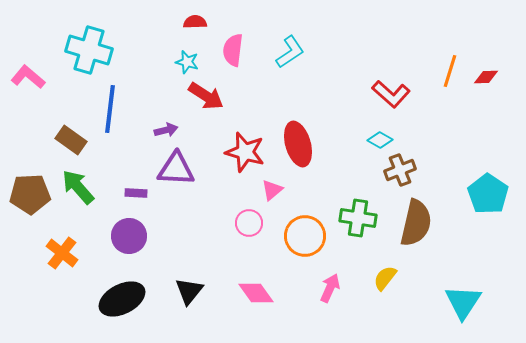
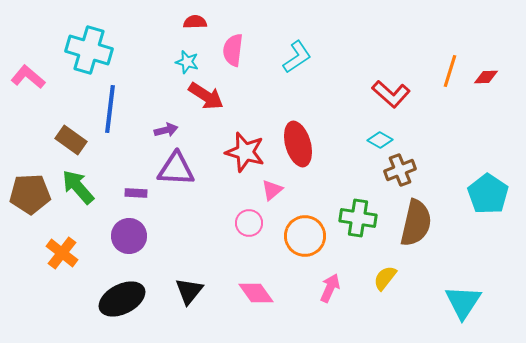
cyan L-shape: moved 7 px right, 5 px down
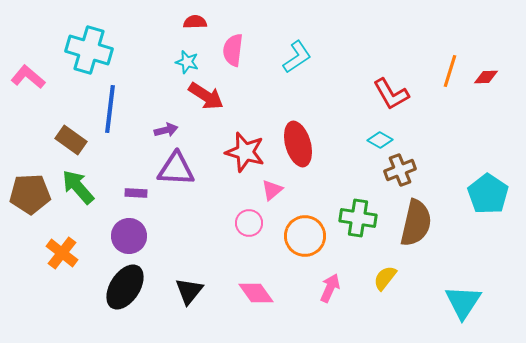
red L-shape: rotated 18 degrees clockwise
black ellipse: moved 3 px right, 12 px up; rotated 30 degrees counterclockwise
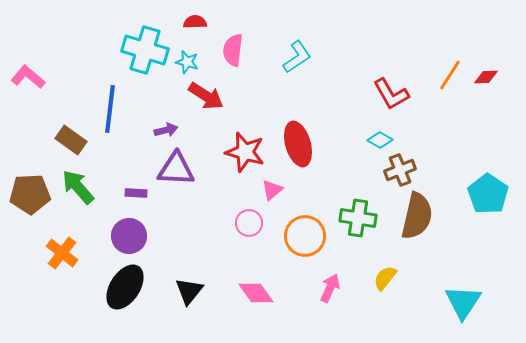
cyan cross: moved 56 px right
orange line: moved 4 px down; rotated 16 degrees clockwise
brown semicircle: moved 1 px right, 7 px up
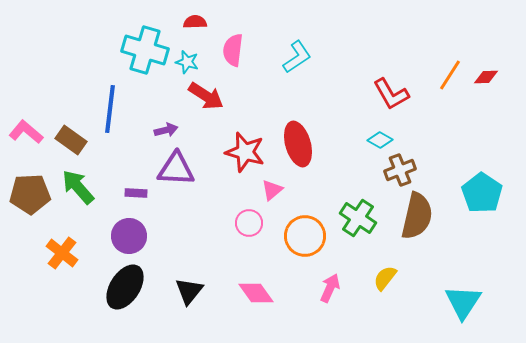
pink L-shape: moved 2 px left, 55 px down
cyan pentagon: moved 6 px left, 1 px up
green cross: rotated 24 degrees clockwise
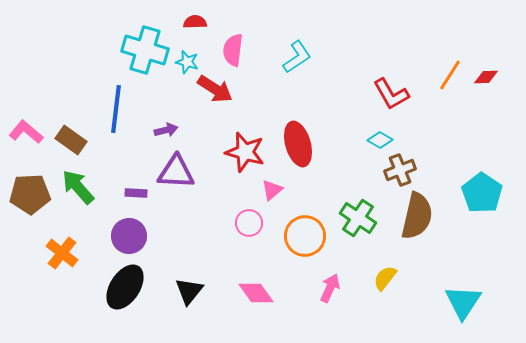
red arrow: moved 9 px right, 7 px up
blue line: moved 6 px right
purple triangle: moved 3 px down
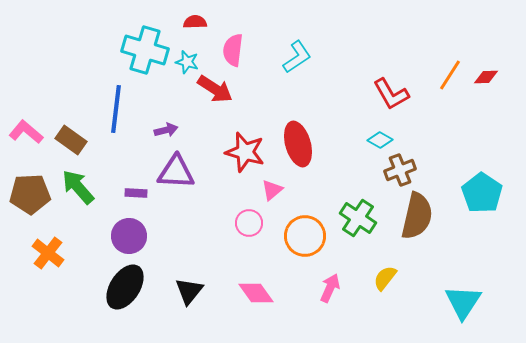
orange cross: moved 14 px left
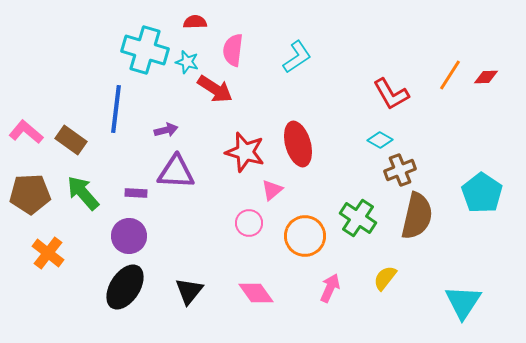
green arrow: moved 5 px right, 6 px down
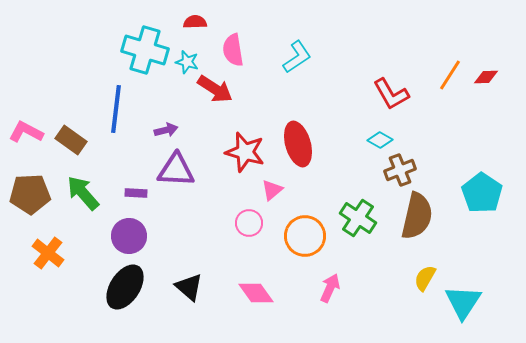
pink semicircle: rotated 16 degrees counterclockwise
pink L-shape: rotated 12 degrees counterclockwise
purple triangle: moved 2 px up
yellow semicircle: moved 40 px right; rotated 8 degrees counterclockwise
black triangle: moved 4 px up; rotated 28 degrees counterclockwise
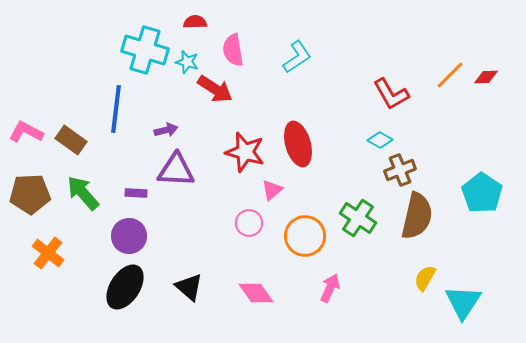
orange line: rotated 12 degrees clockwise
